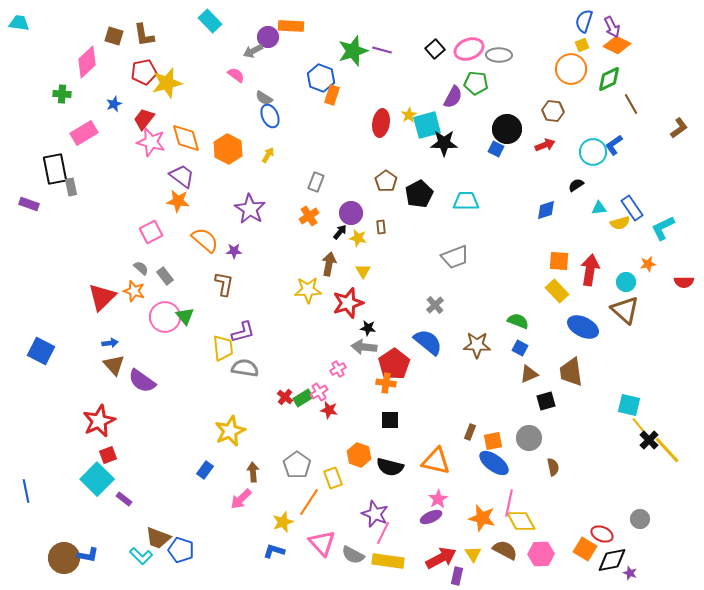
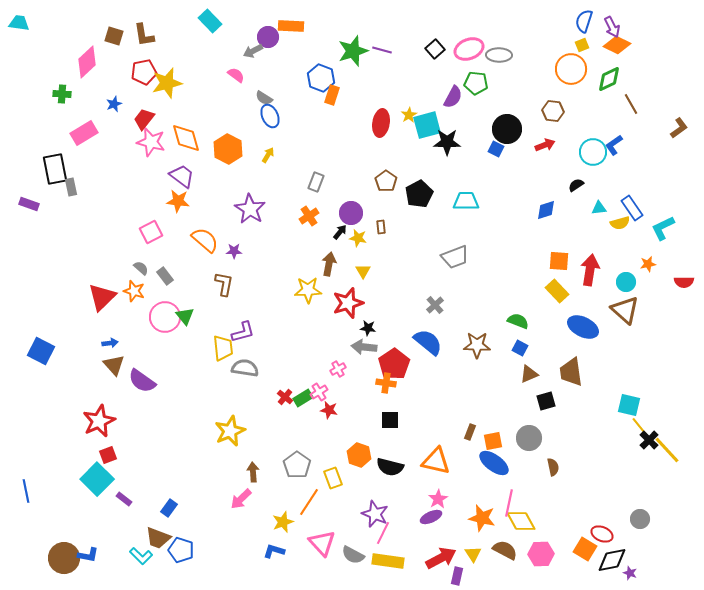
black star at (444, 143): moved 3 px right, 1 px up
blue rectangle at (205, 470): moved 36 px left, 38 px down
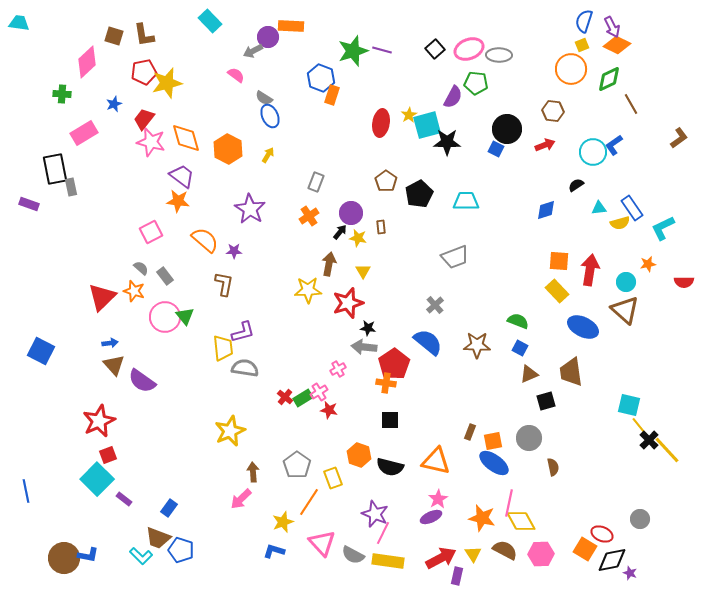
brown L-shape at (679, 128): moved 10 px down
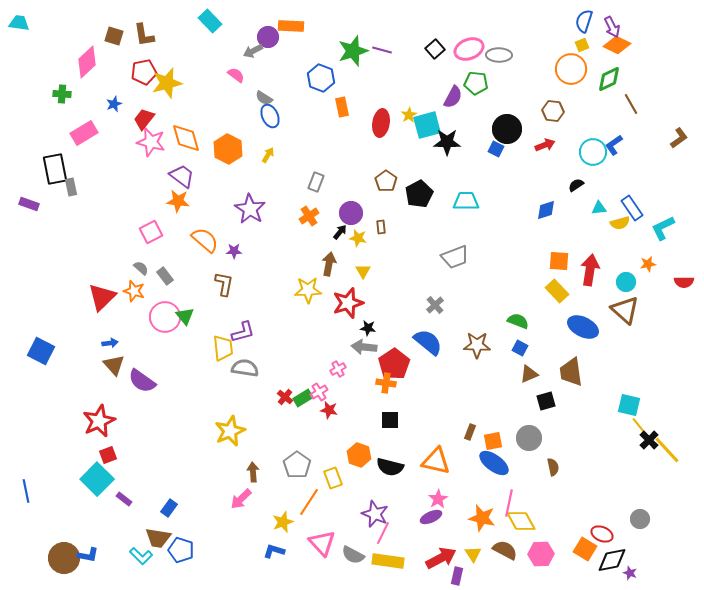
orange rectangle at (332, 95): moved 10 px right, 12 px down; rotated 30 degrees counterclockwise
brown trapezoid at (158, 538): rotated 12 degrees counterclockwise
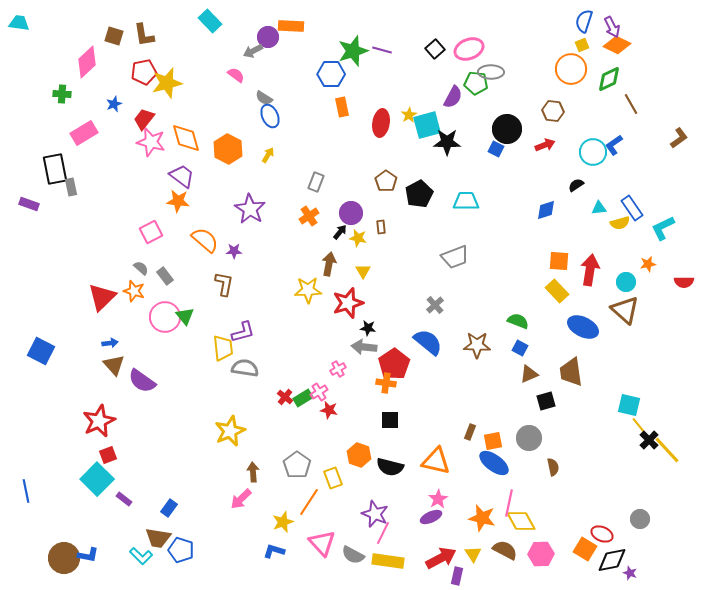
gray ellipse at (499, 55): moved 8 px left, 17 px down
blue hexagon at (321, 78): moved 10 px right, 4 px up; rotated 20 degrees counterclockwise
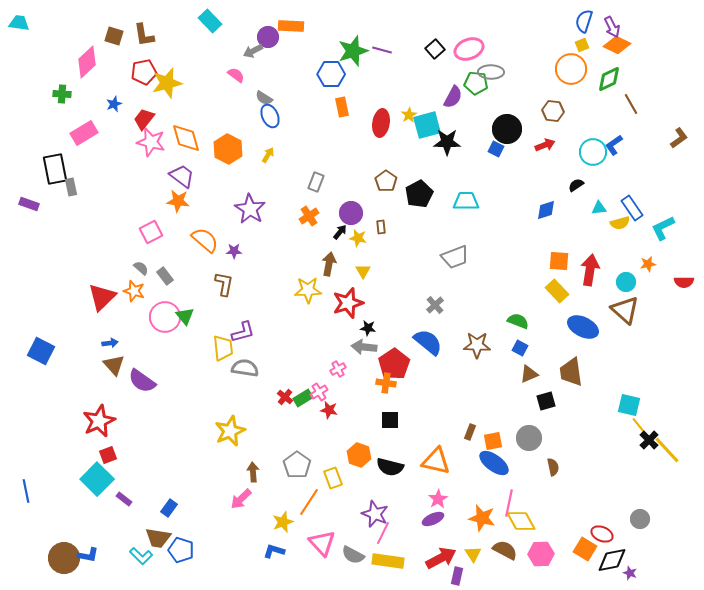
purple ellipse at (431, 517): moved 2 px right, 2 px down
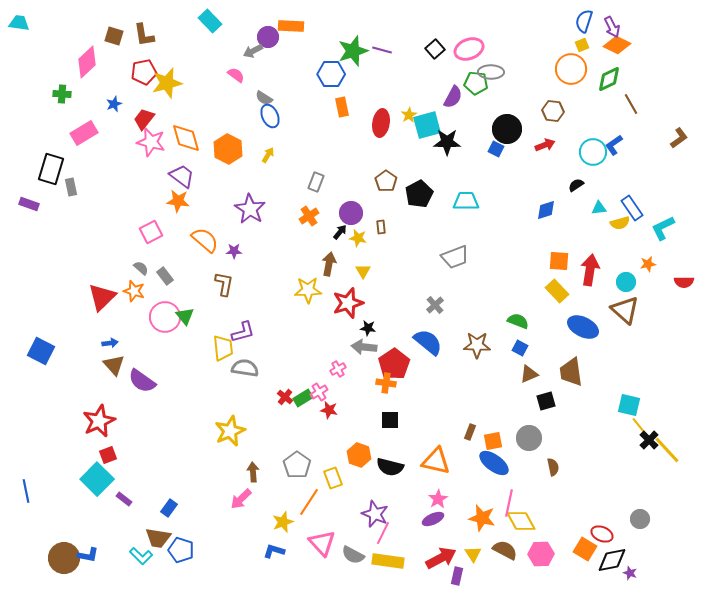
black rectangle at (55, 169): moved 4 px left; rotated 28 degrees clockwise
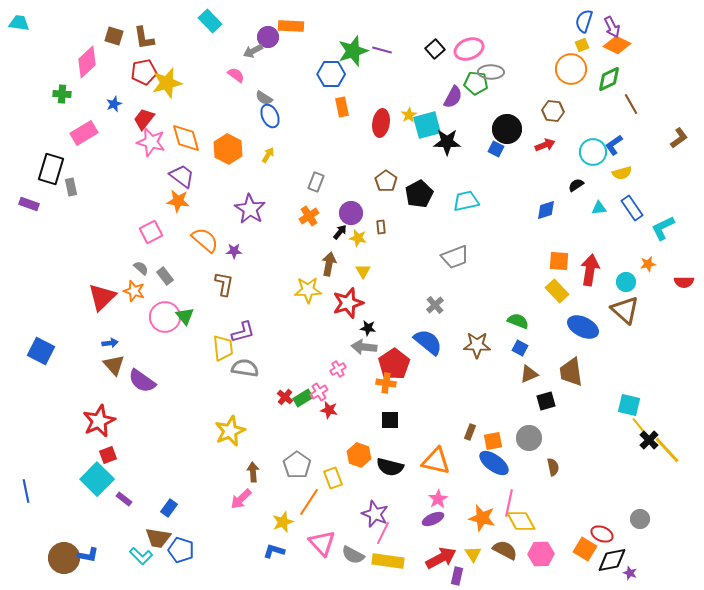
brown L-shape at (144, 35): moved 3 px down
cyan trapezoid at (466, 201): rotated 12 degrees counterclockwise
yellow semicircle at (620, 223): moved 2 px right, 50 px up
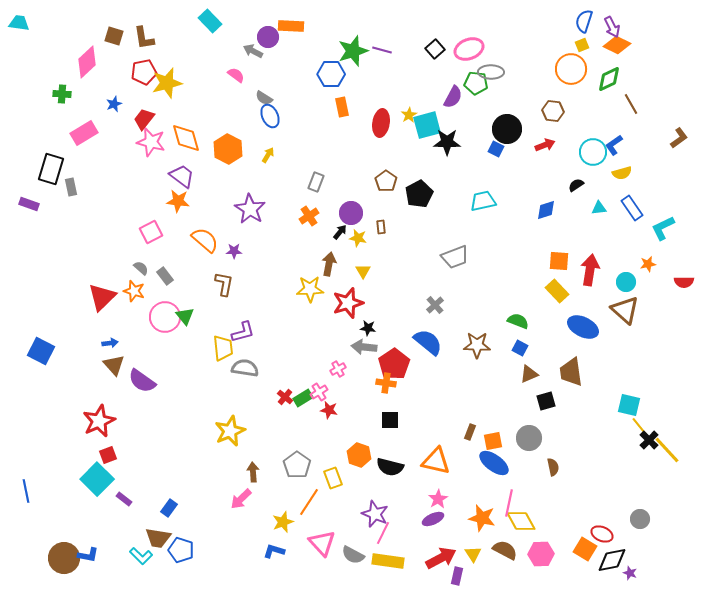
gray arrow at (253, 51): rotated 54 degrees clockwise
cyan trapezoid at (466, 201): moved 17 px right
yellow star at (308, 290): moved 2 px right, 1 px up
